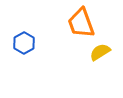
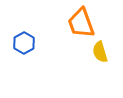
yellow semicircle: rotated 75 degrees counterclockwise
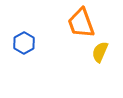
yellow semicircle: rotated 40 degrees clockwise
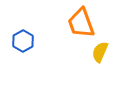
blue hexagon: moved 1 px left, 2 px up
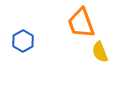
yellow semicircle: rotated 45 degrees counterclockwise
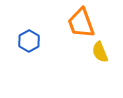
blue hexagon: moved 6 px right
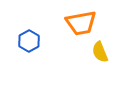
orange trapezoid: rotated 80 degrees counterclockwise
